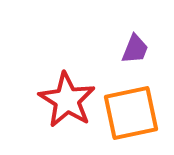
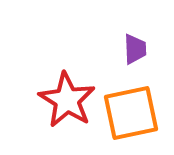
purple trapezoid: rotated 24 degrees counterclockwise
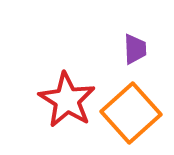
orange square: rotated 30 degrees counterclockwise
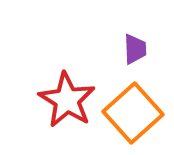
orange square: moved 2 px right
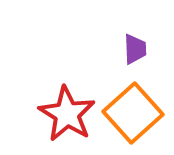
red star: moved 14 px down
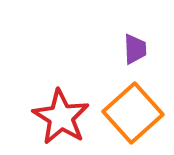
red star: moved 6 px left, 3 px down
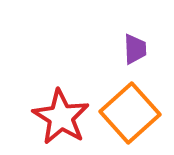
orange square: moved 3 px left
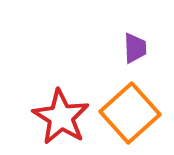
purple trapezoid: moved 1 px up
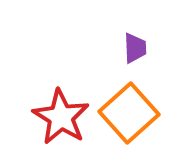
orange square: moved 1 px left
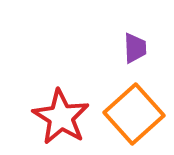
orange square: moved 5 px right, 1 px down
